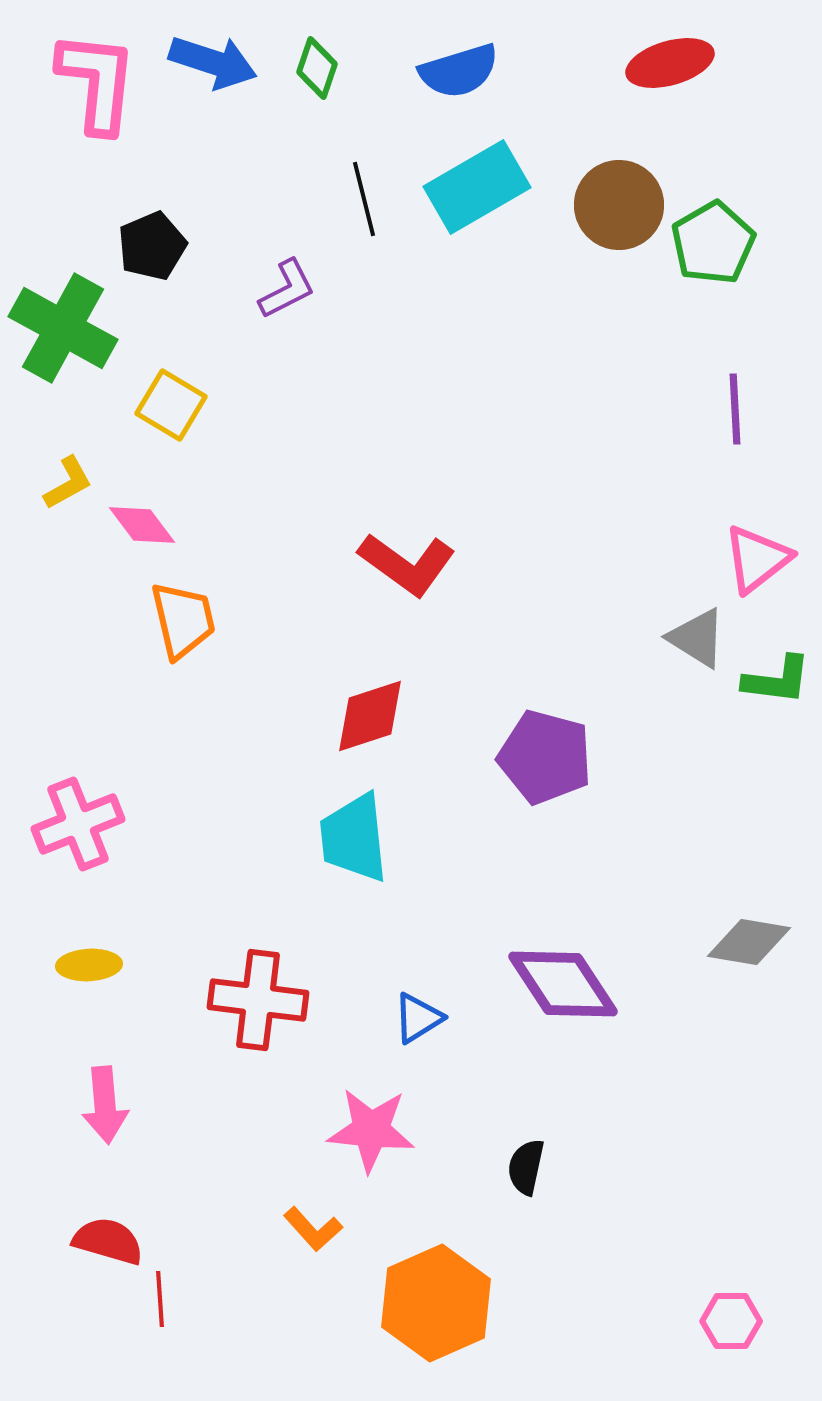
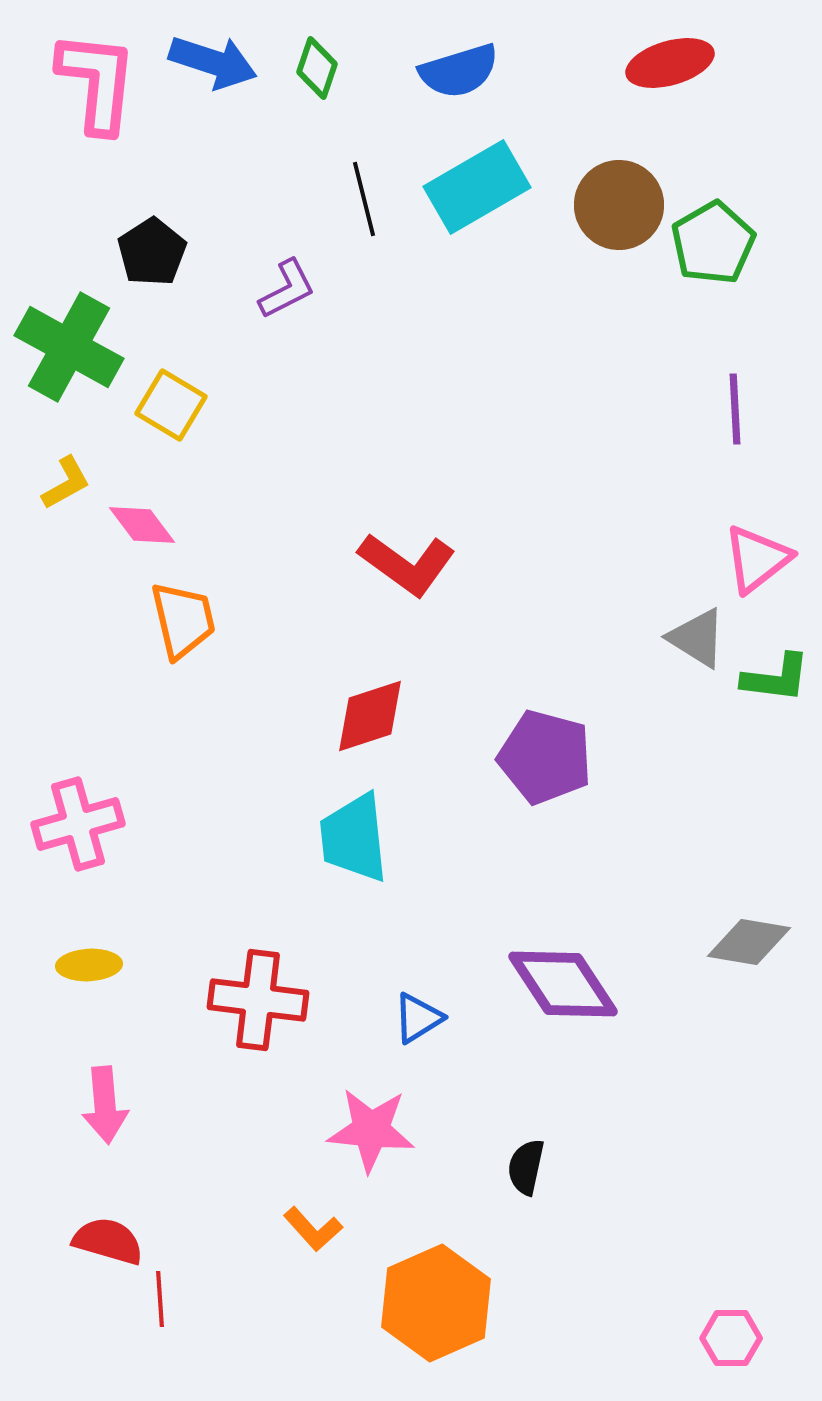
black pentagon: moved 6 px down; rotated 10 degrees counterclockwise
green cross: moved 6 px right, 19 px down
yellow L-shape: moved 2 px left
green L-shape: moved 1 px left, 2 px up
pink cross: rotated 6 degrees clockwise
pink hexagon: moved 17 px down
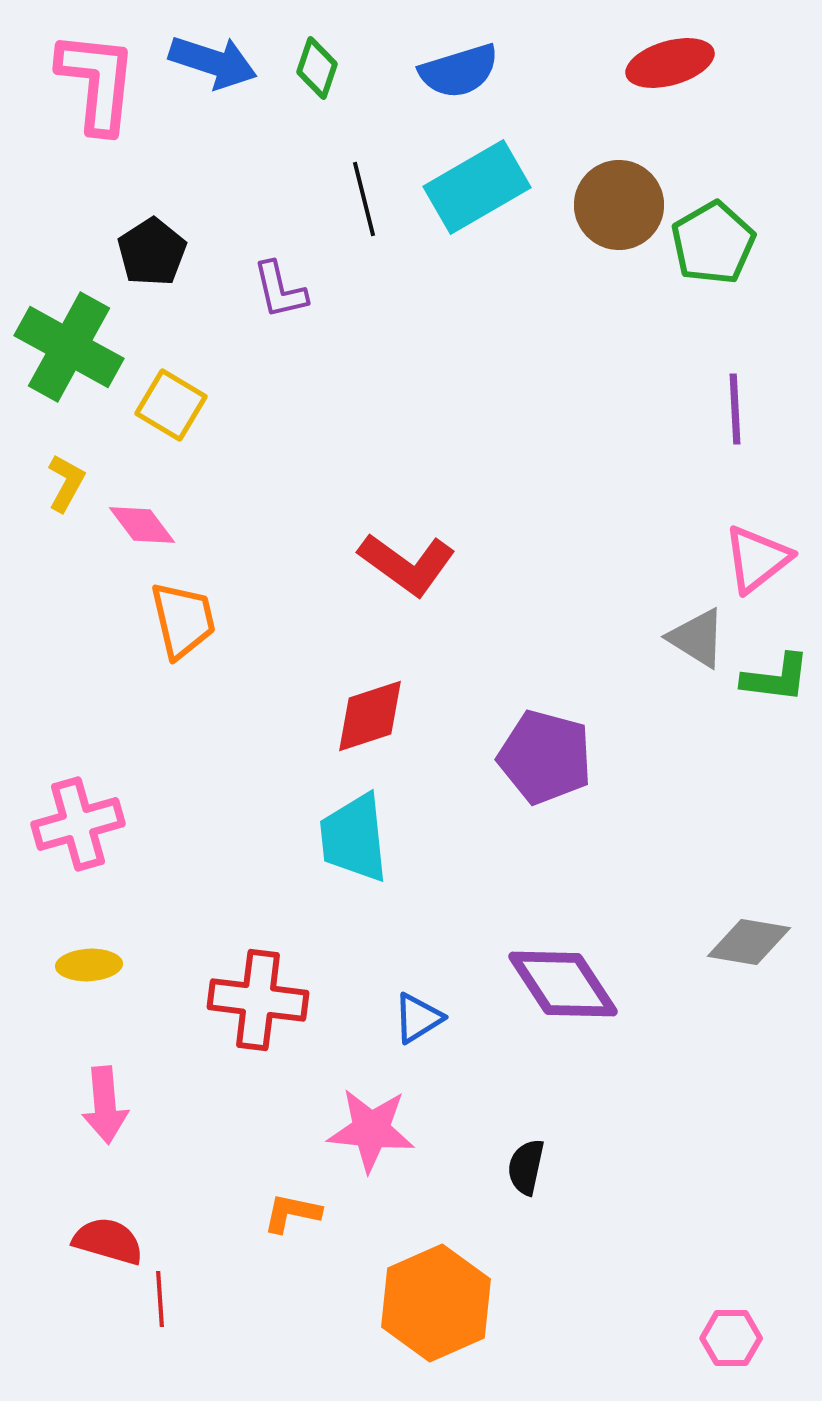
purple L-shape: moved 7 px left, 1 px down; rotated 104 degrees clockwise
yellow L-shape: rotated 32 degrees counterclockwise
orange L-shape: moved 21 px left, 16 px up; rotated 144 degrees clockwise
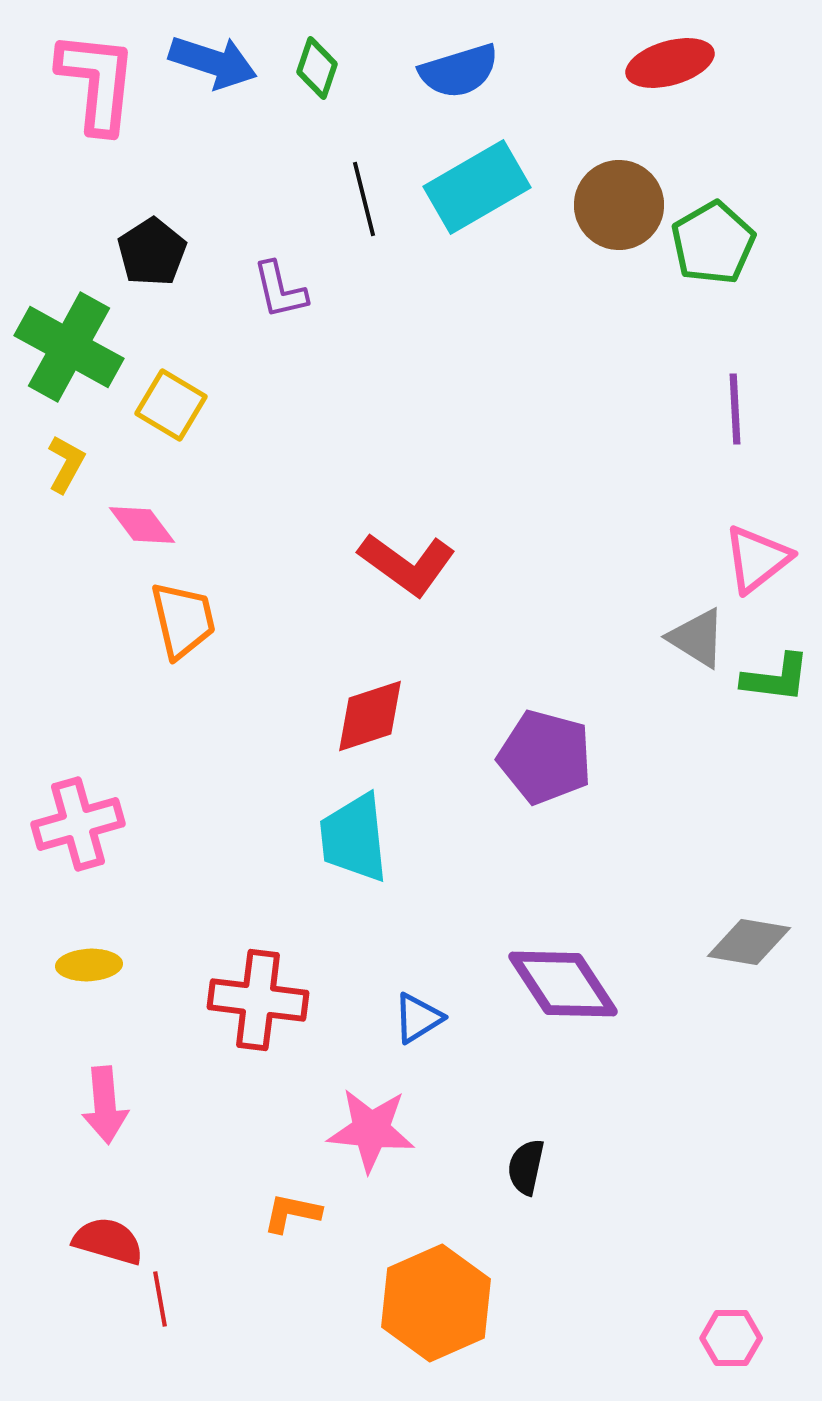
yellow L-shape: moved 19 px up
red line: rotated 6 degrees counterclockwise
